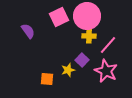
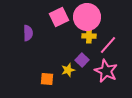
pink circle: moved 1 px down
purple semicircle: moved 2 px down; rotated 35 degrees clockwise
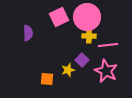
pink line: rotated 42 degrees clockwise
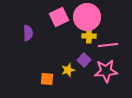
purple square: moved 2 px right
pink star: rotated 30 degrees counterclockwise
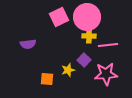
purple semicircle: moved 11 px down; rotated 84 degrees clockwise
pink star: moved 3 px down
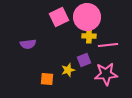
purple square: rotated 24 degrees clockwise
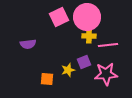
purple square: moved 2 px down
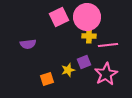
pink star: rotated 25 degrees counterclockwise
orange square: rotated 24 degrees counterclockwise
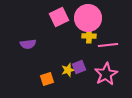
pink circle: moved 1 px right, 1 px down
purple square: moved 5 px left, 5 px down
